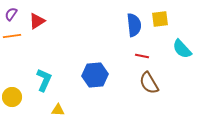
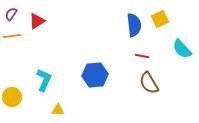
yellow square: rotated 18 degrees counterclockwise
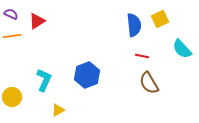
purple semicircle: rotated 80 degrees clockwise
blue hexagon: moved 8 px left; rotated 15 degrees counterclockwise
yellow triangle: rotated 32 degrees counterclockwise
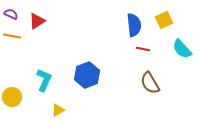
yellow square: moved 4 px right, 1 px down
orange line: rotated 18 degrees clockwise
red line: moved 1 px right, 7 px up
brown semicircle: moved 1 px right
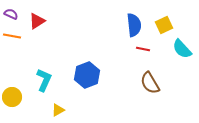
yellow square: moved 5 px down
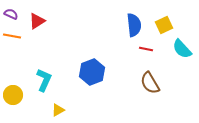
red line: moved 3 px right
blue hexagon: moved 5 px right, 3 px up
yellow circle: moved 1 px right, 2 px up
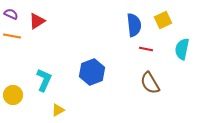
yellow square: moved 1 px left, 5 px up
cyan semicircle: rotated 55 degrees clockwise
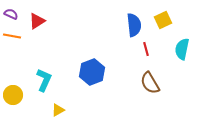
red line: rotated 64 degrees clockwise
